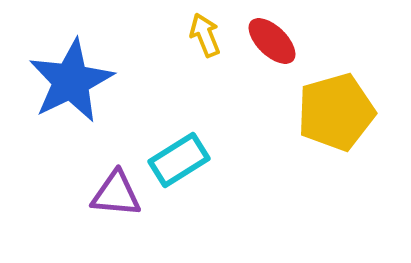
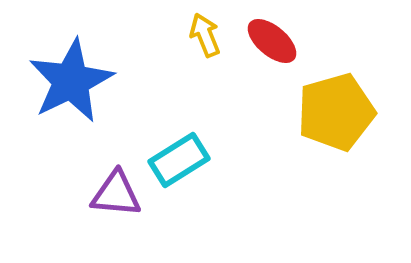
red ellipse: rotated 4 degrees counterclockwise
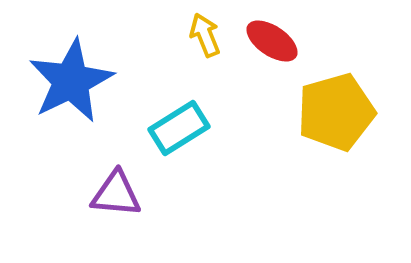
red ellipse: rotated 6 degrees counterclockwise
cyan rectangle: moved 32 px up
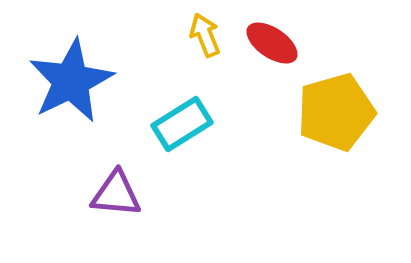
red ellipse: moved 2 px down
cyan rectangle: moved 3 px right, 4 px up
